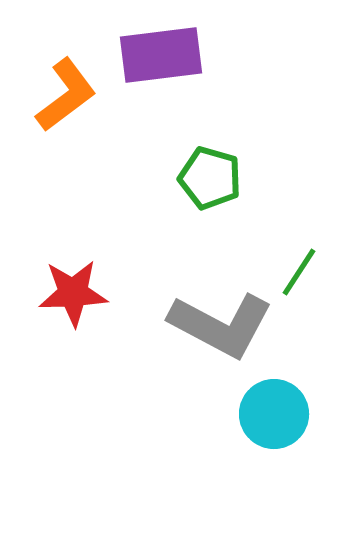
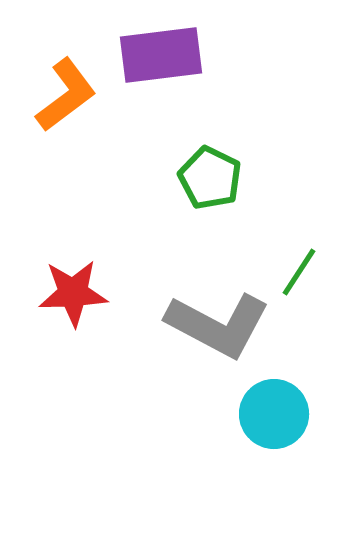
green pentagon: rotated 10 degrees clockwise
gray L-shape: moved 3 px left
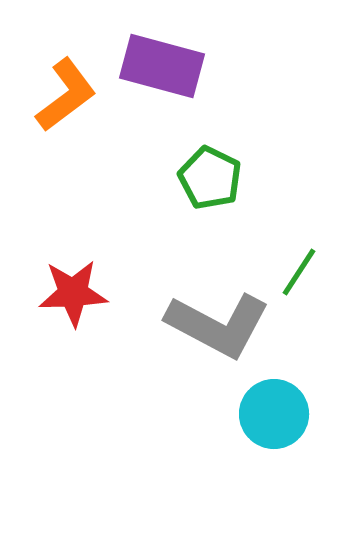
purple rectangle: moved 1 px right, 11 px down; rotated 22 degrees clockwise
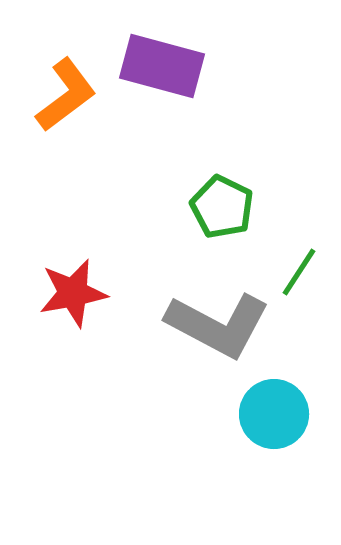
green pentagon: moved 12 px right, 29 px down
red star: rotated 8 degrees counterclockwise
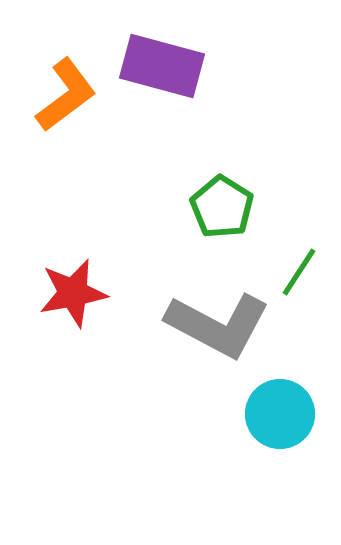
green pentagon: rotated 6 degrees clockwise
cyan circle: moved 6 px right
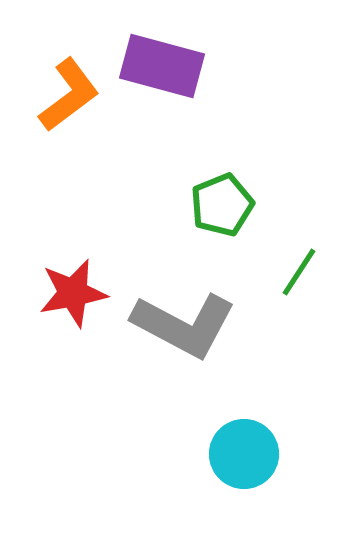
orange L-shape: moved 3 px right
green pentagon: moved 2 px up; rotated 18 degrees clockwise
gray L-shape: moved 34 px left
cyan circle: moved 36 px left, 40 px down
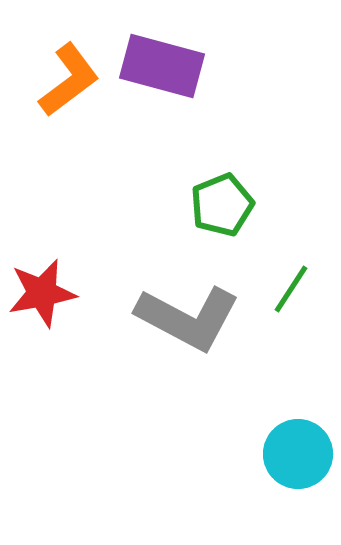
orange L-shape: moved 15 px up
green line: moved 8 px left, 17 px down
red star: moved 31 px left
gray L-shape: moved 4 px right, 7 px up
cyan circle: moved 54 px right
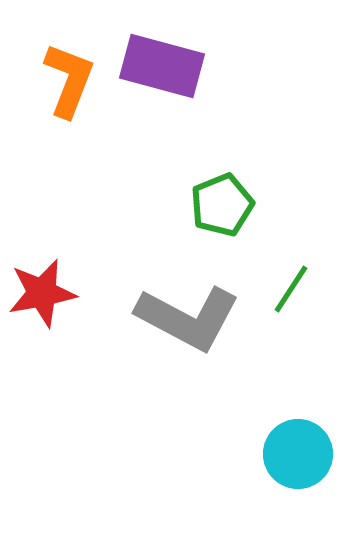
orange L-shape: rotated 32 degrees counterclockwise
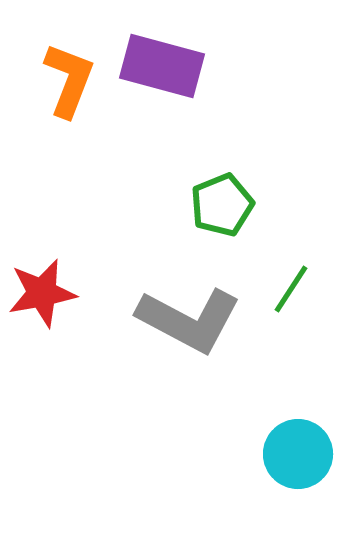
gray L-shape: moved 1 px right, 2 px down
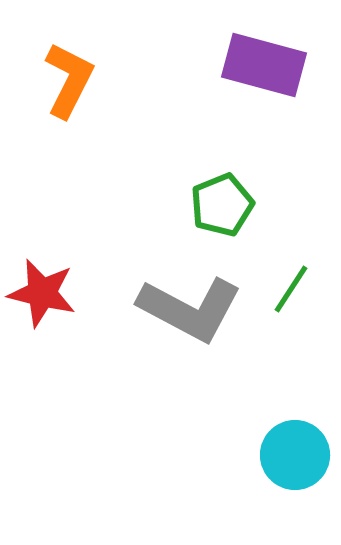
purple rectangle: moved 102 px right, 1 px up
orange L-shape: rotated 6 degrees clockwise
red star: rotated 24 degrees clockwise
gray L-shape: moved 1 px right, 11 px up
cyan circle: moved 3 px left, 1 px down
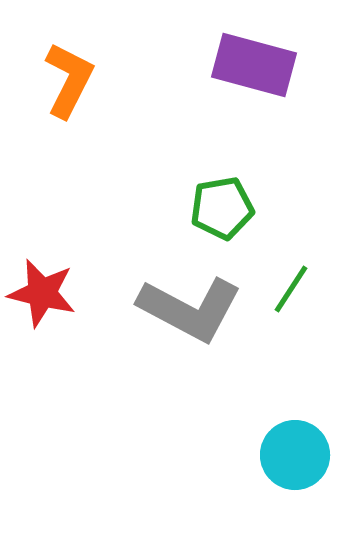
purple rectangle: moved 10 px left
green pentagon: moved 3 px down; rotated 12 degrees clockwise
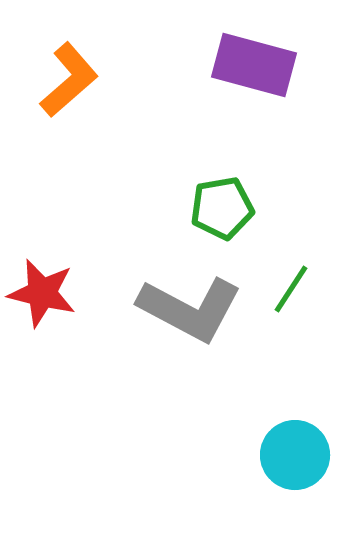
orange L-shape: rotated 22 degrees clockwise
